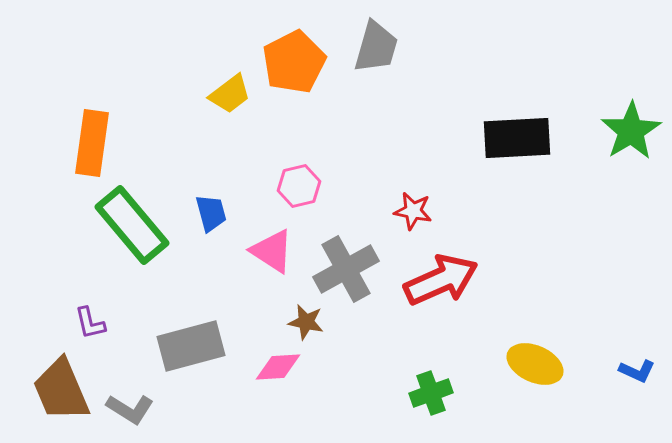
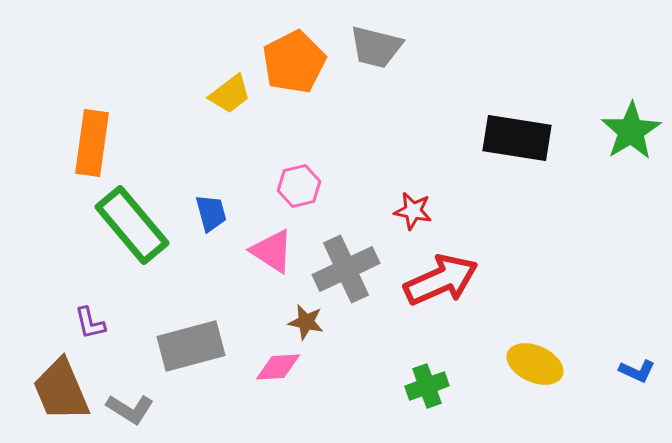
gray trapezoid: rotated 88 degrees clockwise
black rectangle: rotated 12 degrees clockwise
gray cross: rotated 4 degrees clockwise
green cross: moved 4 px left, 7 px up
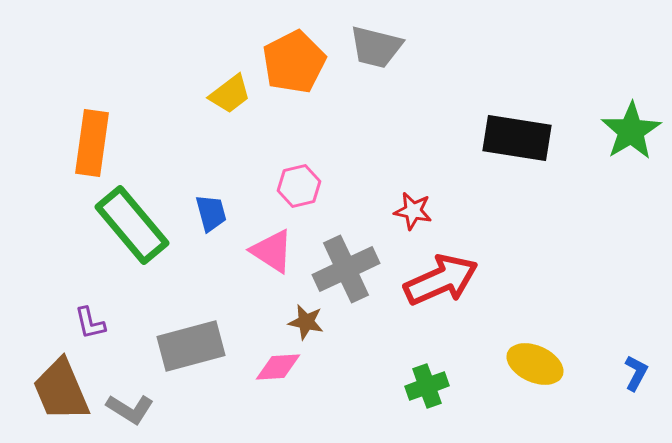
blue L-shape: moved 1 px left, 2 px down; rotated 87 degrees counterclockwise
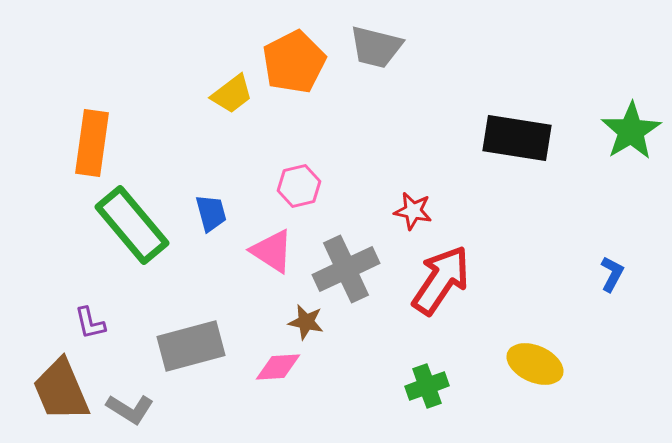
yellow trapezoid: moved 2 px right
red arrow: rotated 32 degrees counterclockwise
blue L-shape: moved 24 px left, 99 px up
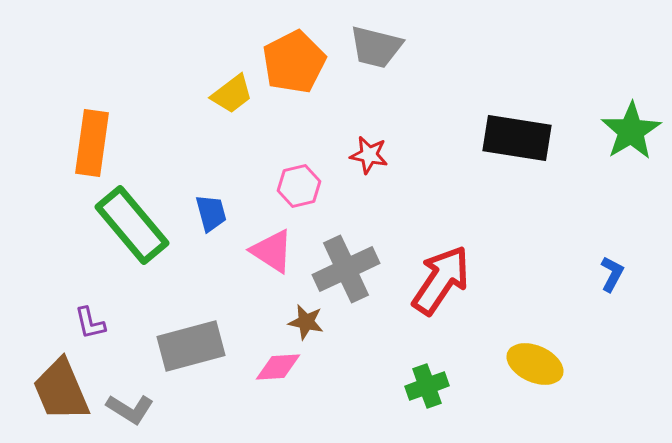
red star: moved 44 px left, 56 px up
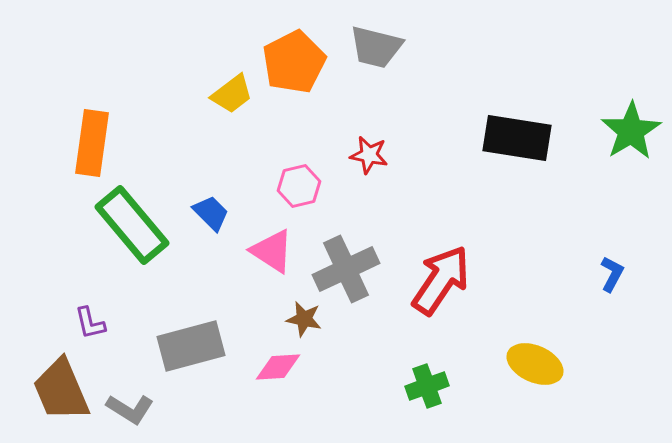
blue trapezoid: rotated 30 degrees counterclockwise
brown star: moved 2 px left, 3 px up
